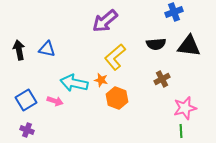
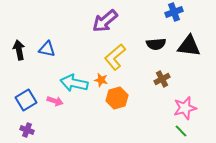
orange hexagon: rotated 25 degrees clockwise
green line: rotated 40 degrees counterclockwise
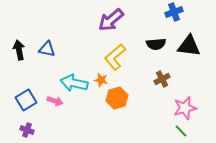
purple arrow: moved 6 px right, 1 px up
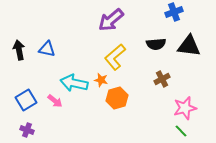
pink arrow: rotated 21 degrees clockwise
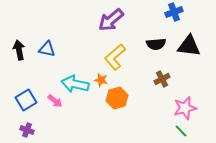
cyan arrow: moved 1 px right, 1 px down
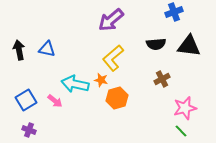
yellow L-shape: moved 2 px left, 1 px down
purple cross: moved 2 px right
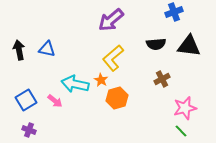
orange star: rotated 16 degrees clockwise
